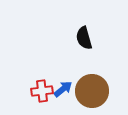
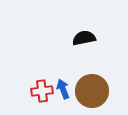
black semicircle: rotated 95 degrees clockwise
blue arrow: rotated 72 degrees counterclockwise
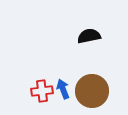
black semicircle: moved 5 px right, 2 px up
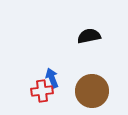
blue arrow: moved 11 px left, 11 px up
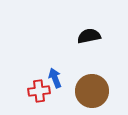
blue arrow: moved 3 px right
red cross: moved 3 px left
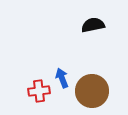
black semicircle: moved 4 px right, 11 px up
blue arrow: moved 7 px right
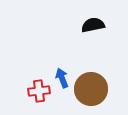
brown circle: moved 1 px left, 2 px up
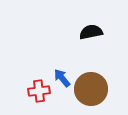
black semicircle: moved 2 px left, 7 px down
blue arrow: rotated 18 degrees counterclockwise
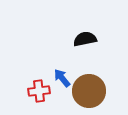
black semicircle: moved 6 px left, 7 px down
brown circle: moved 2 px left, 2 px down
